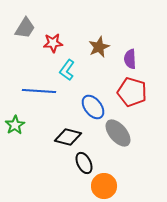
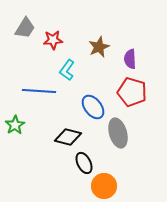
red star: moved 3 px up
gray ellipse: rotated 24 degrees clockwise
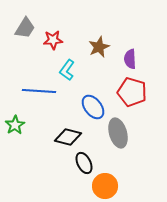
orange circle: moved 1 px right
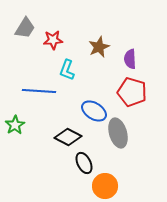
cyan L-shape: rotated 15 degrees counterclockwise
blue ellipse: moved 1 px right, 4 px down; rotated 20 degrees counterclockwise
black diamond: rotated 12 degrees clockwise
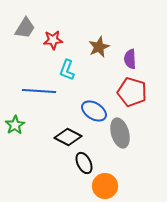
gray ellipse: moved 2 px right
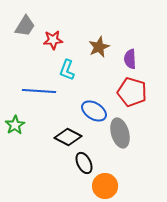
gray trapezoid: moved 2 px up
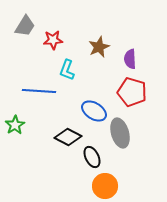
black ellipse: moved 8 px right, 6 px up
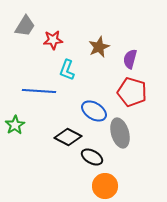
purple semicircle: rotated 18 degrees clockwise
black ellipse: rotated 35 degrees counterclockwise
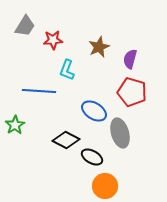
black diamond: moved 2 px left, 3 px down
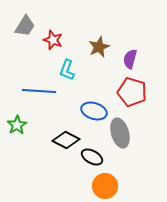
red star: rotated 24 degrees clockwise
blue ellipse: rotated 15 degrees counterclockwise
green star: moved 2 px right
